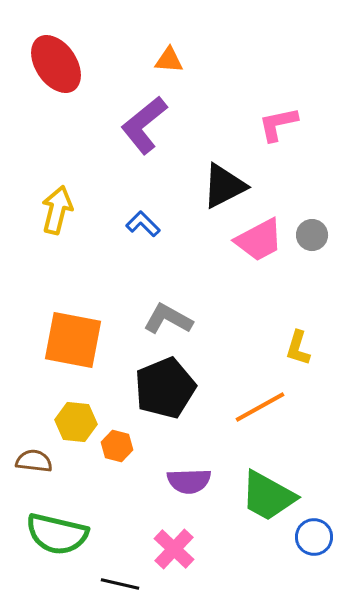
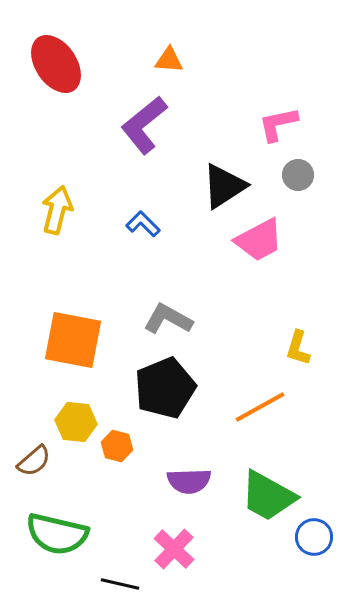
black triangle: rotated 6 degrees counterclockwise
gray circle: moved 14 px left, 60 px up
brown semicircle: rotated 132 degrees clockwise
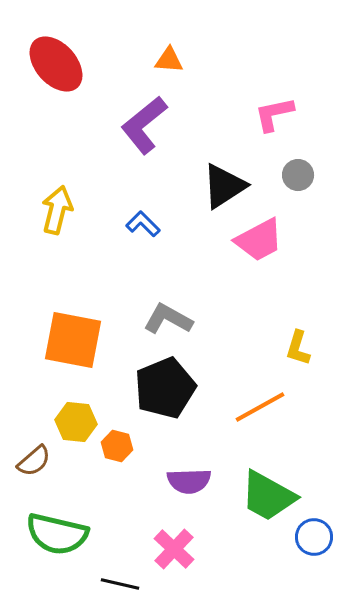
red ellipse: rotated 8 degrees counterclockwise
pink L-shape: moved 4 px left, 10 px up
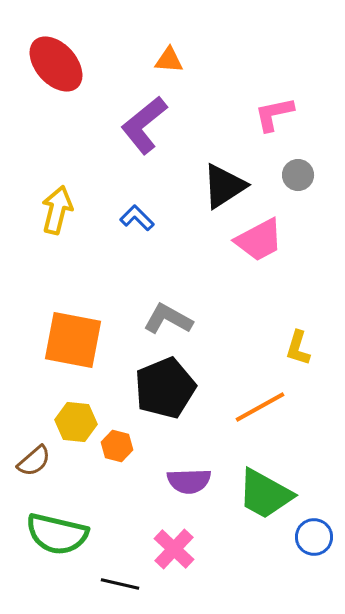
blue L-shape: moved 6 px left, 6 px up
green trapezoid: moved 3 px left, 2 px up
